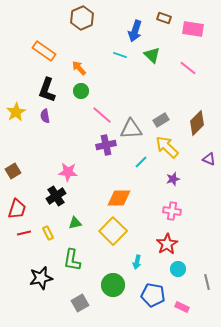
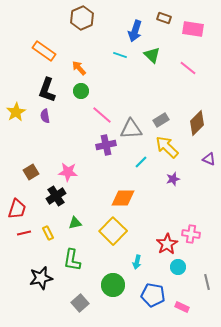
brown square at (13, 171): moved 18 px right, 1 px down
orange diamond at (119, 198): moved 4 px right
pink cross at (172, 211): moved 19 px right, 23 px down
cyan circle at (178, 269): moved 2 px up
gray square at (80, 303): rotated 12 degrees counterclockwise
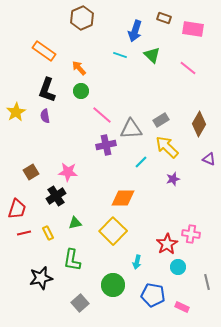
brown diamond at (197, 123): moved 2 px right, 1 px down; rotated 15 degrees counterclockwise
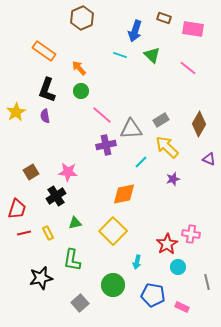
orange diamond at (123, 198): moved 1 px right, 4 px up; rotated 10 degrees counterclockwise
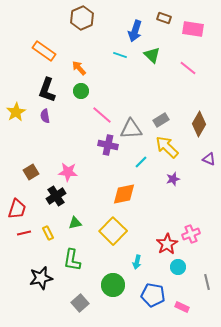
purple cross at (106, 145): moved 2 px right; rotated 24 degrees clockwise
pink cross at (191, 234): rotated 30 degrees counterclockwise
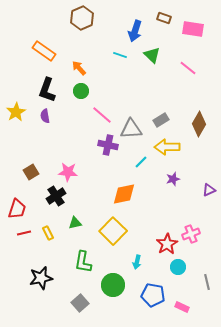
yellow arrow at (167, 147): rotated 45 degrees counterclockwise
purple triangle at (209, 159): moved 31 px down; rotated 48 degrees counterclockwise
green L-shape at (72, 260): moved 11 px right, 2 px down
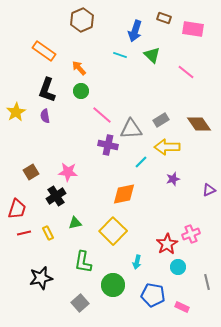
brown hexagon at (82, 18): moved 2 px down
pink line at (188, 68): moved 2 px left, 4 px down
brown diamond at (199, 124): rotated 65 degrees counterclockwise
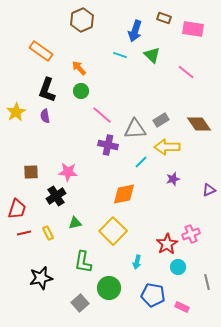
orange rectangle at (44, 51): moved 3 px left
gray triangle at (131, 129): moved 4 px right
brown square at (31, 172): rotated 28 degrees clockwise
green circle at (113, 285): moved 4 px left, 3 px down
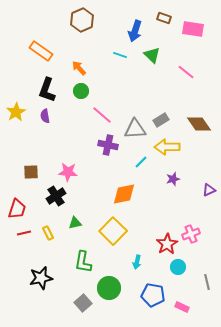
gray square at (80, 303): moved 3 px right
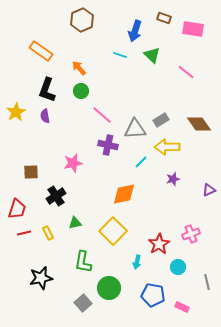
pink star at (68, 172): moved 5 px right, 9 px up; rotated 18 degrees counterclockwise
red star at (167, 244): moved 8 px left
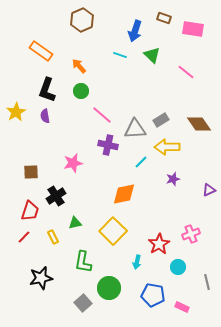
orange arrow at (79, 68): moved 2 px up
red trapezoid at (17, 209): moved 13 px right, 2 px down
red line at (24, 233): moved 4 px down; rotated 32 degrees counterclockwise
yellow rectangle at (48, 233): moved 5 px right, 4 px down
